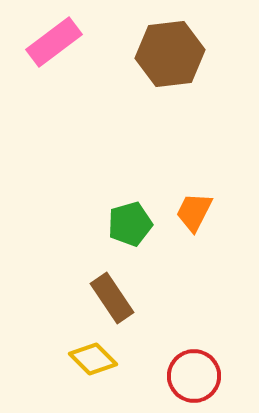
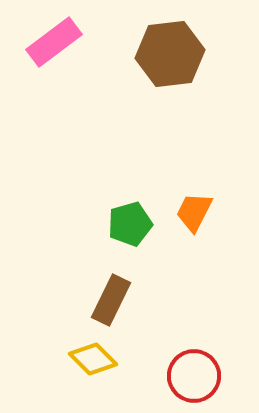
brown rectangle: moved 1 px left, 2 px down; rotated 60 degrees clockwise
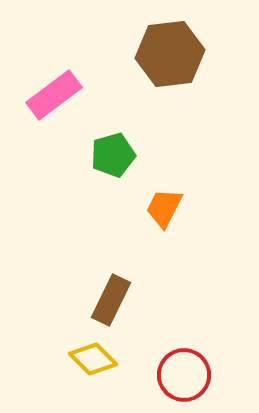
pink rectangle: moved 53 px down
orange trapezoid: moved 30 px left, 4 px up
green pentagon: moved 17 px left, 69 px up
red circle: moved 10 px left, 1 px up
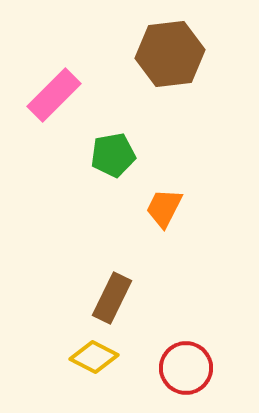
pink rectangle: rotated 8 degrees counterclockwise
green pentagon: rotated 6 degrees clockwise
brown rectangle: moved 1 px right, 2 px up
yellow diamond: moved 1 px right, 2 px up; rotated 18 degrees counterclockwise
red circle: moved 2 px right, 7 px up
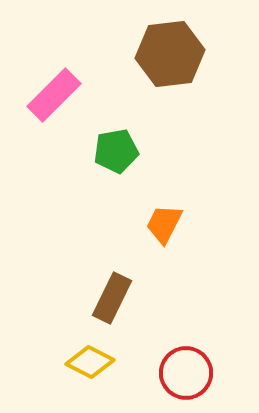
green pentagon: moved 3 px right, 4 px up
orange trapezoid: moved 16 px down
yellow diamond: moved 4 px left, 5 px down
red circle: moved 5 px down
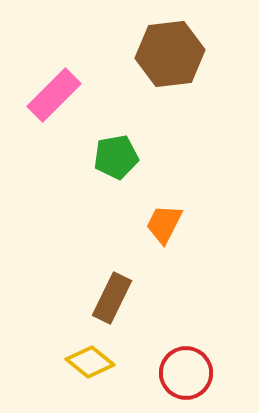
green pentagon: moved 6 px down
yellow diamond: rotated 12 degrees clockwise
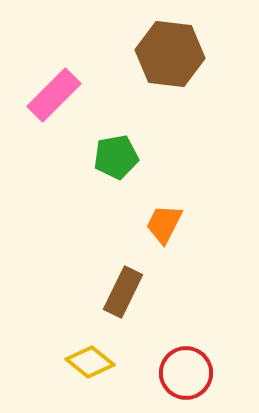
brown hexagon: rotated 14 degrees clockwise
brown rectangle: moved 11 px right, 6 px up
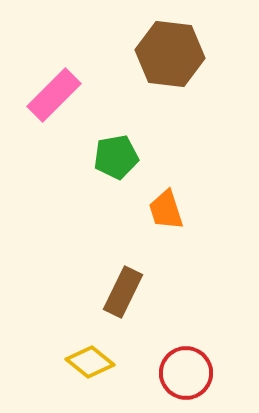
orange trapezoid: moved 2 px right, 14 px up; rotated 45 degrees counterclockwise
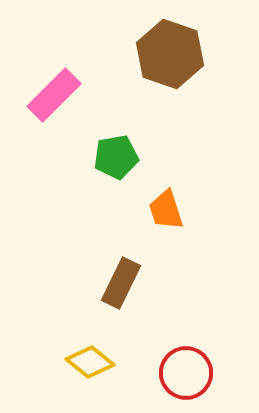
brown hexagon: rotated 12 degrees clockwise
brown rectangle: moved 2 px left, 9 px up
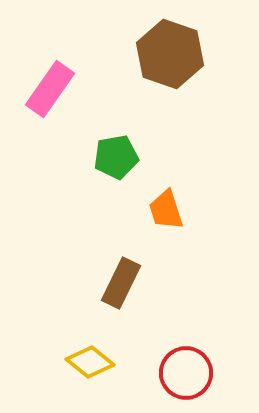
pink rectangle: moved 4 px left, 6 px up; rotated 10 degrees counterclockwise
